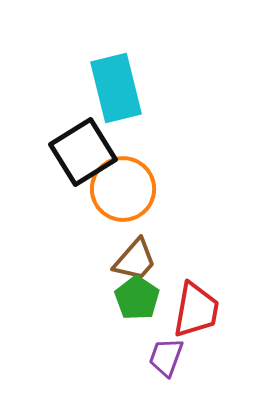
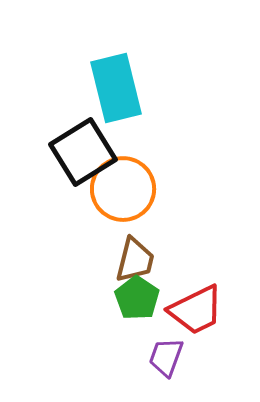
brown trapezoid: rotated 27 degrees counterclockwise
red trapezoid: rotated 54 degrees clockwise
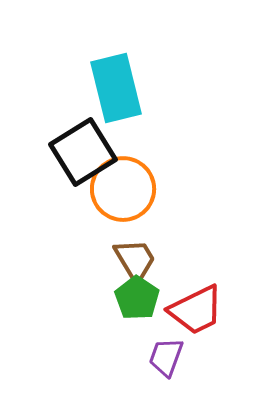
brown trapezoid: rotated 45 degrees counterclockwise
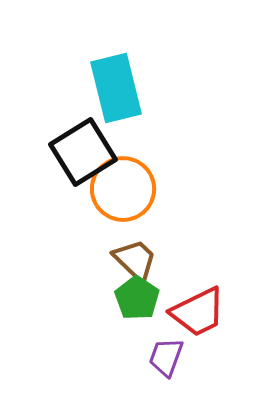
brown trapezoid: rotated 15 degrees counterclockwise
red trapezoid: moved 2 px right, 2 px down
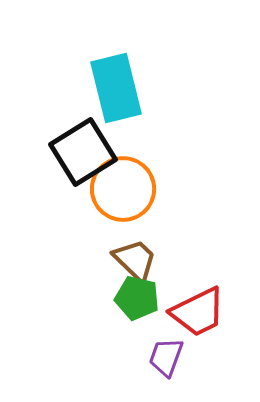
green pentagon: rotated 21 degrees counterclockwise
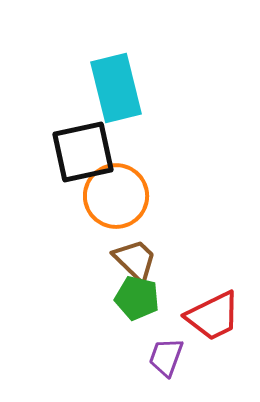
black square: rotated 20 degrees clockwise
orange circle: moved 7 px left, 7 px down
red trapezoid: moved 15 px right, 4 px down
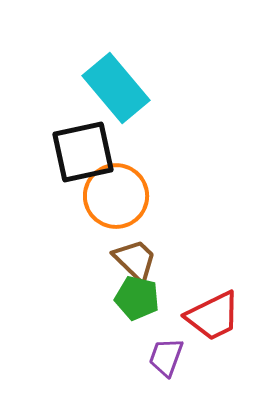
cyan rectangle: rotated 26 degrees counterclockwise
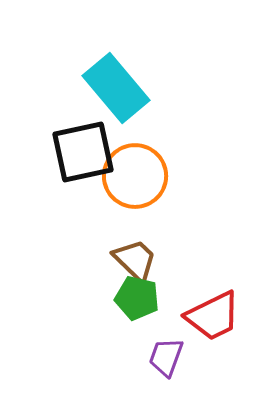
orange circle: moved 19 px right, 20 px up
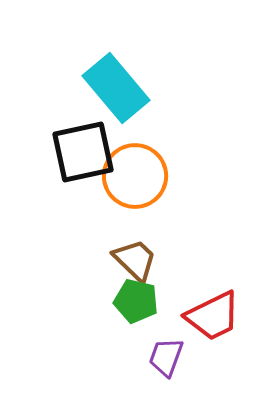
green pentagon: moved 1 px left, 3 px down
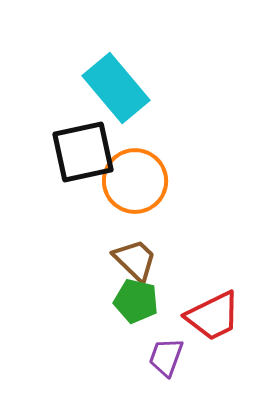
orange circle: moved 5 px down
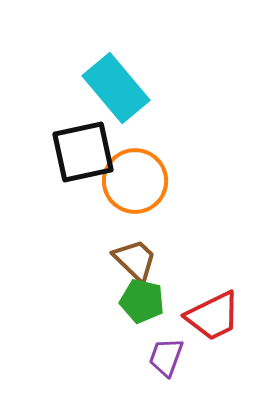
green pentagon: moved 6 px right
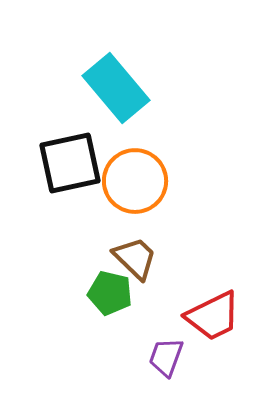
black square: moved 13 px left, 11 px down
brown trapezoid: moved 2 px up
green pentagon: moved 32 px left, 8 px up
